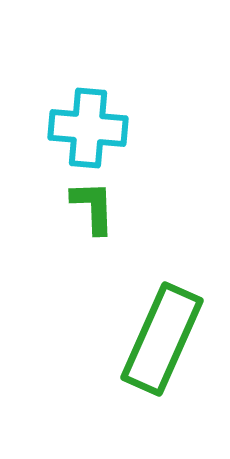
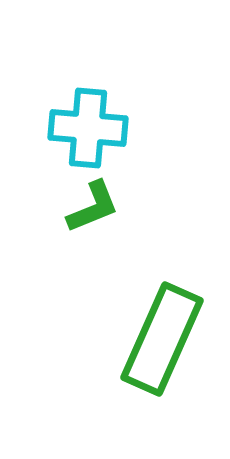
green L-shape: rotated 70 degrees clockwise
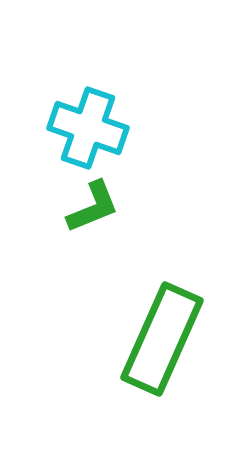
cyan cross: rotated 14 degrees clockwise
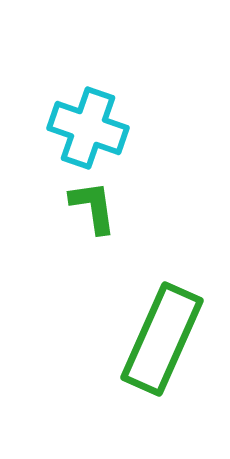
green L-shape: rotated 76 degrees counterclockwise
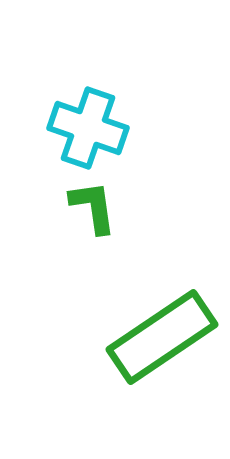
green rectangle: moved 2 px up; rotated 32 degrees clockwise
